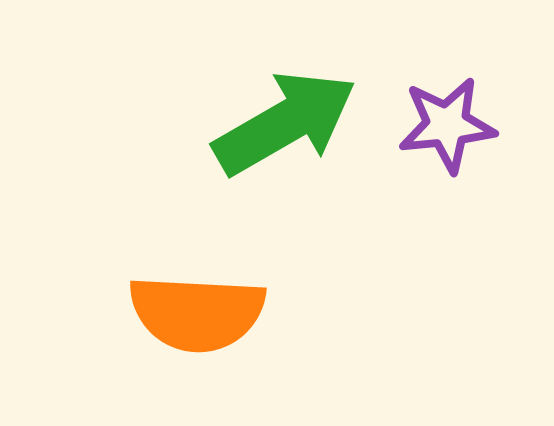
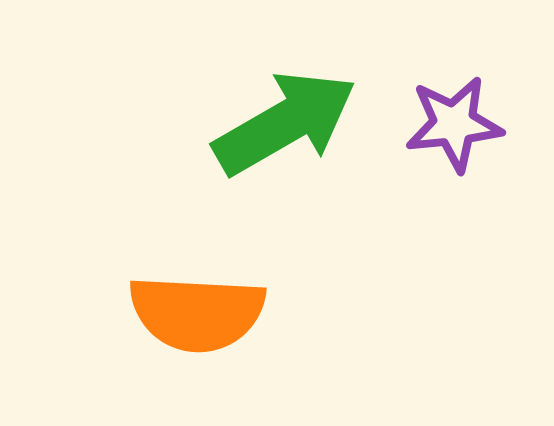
purple star: moved 7 px right, 1 px up
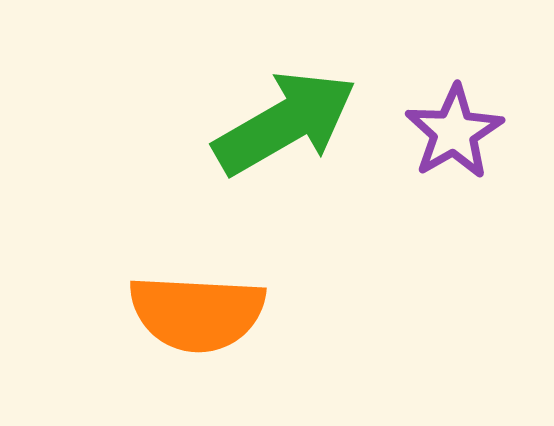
purple star: moved 8 px down; rotated 24 degrees counterclockwise
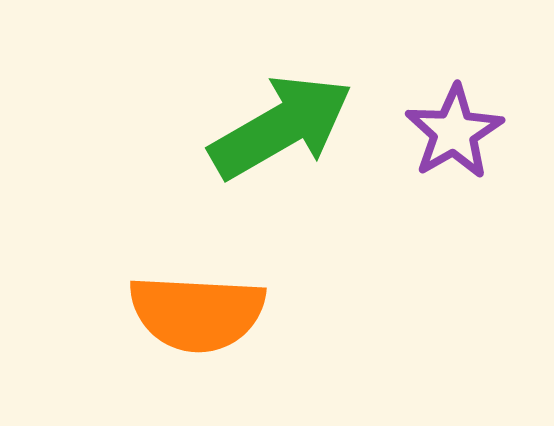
green arrow: moved 4 px left, 4 px down
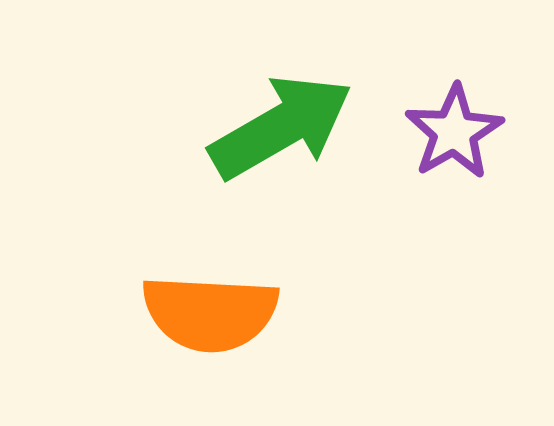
orange semicircle: moved 13 px right
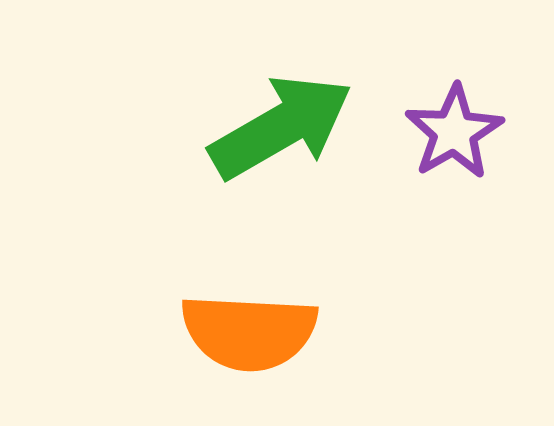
orange semicircle: moved 39 px right, 19 px down
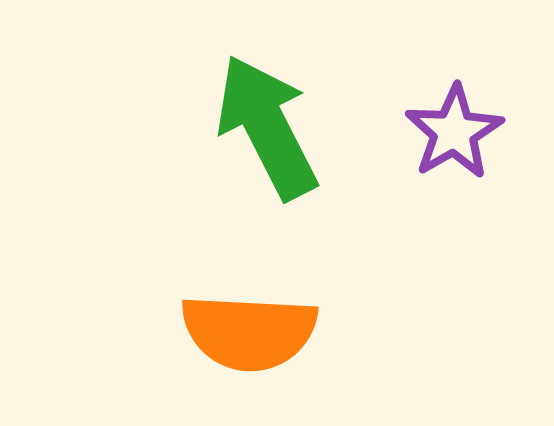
green arrow: moved 14 px left; rotated 87 degrees counterclockwise
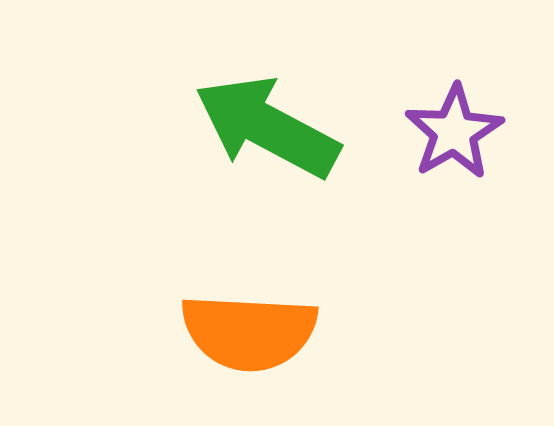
green arrow: rotated 35 degrees counterclockwise
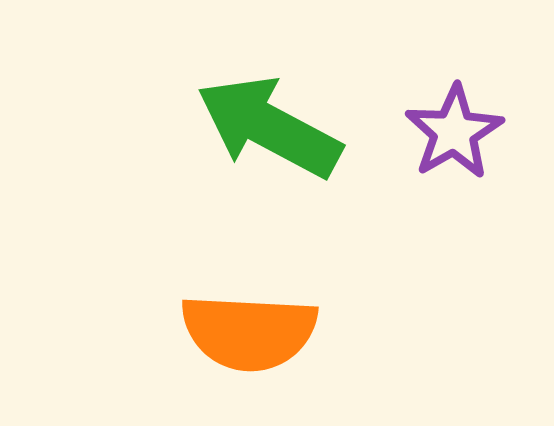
green arrow: moved 2 px right
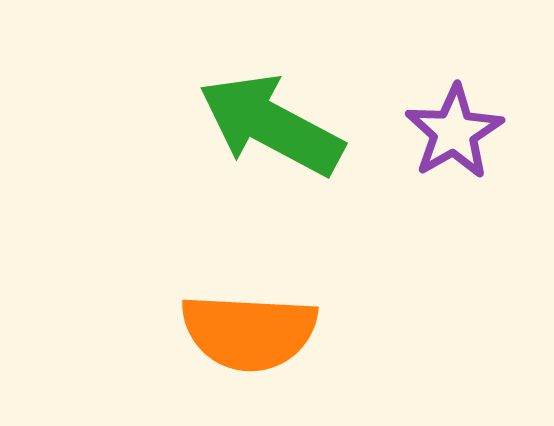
green arrow: moved 2 px right, 2 px up
